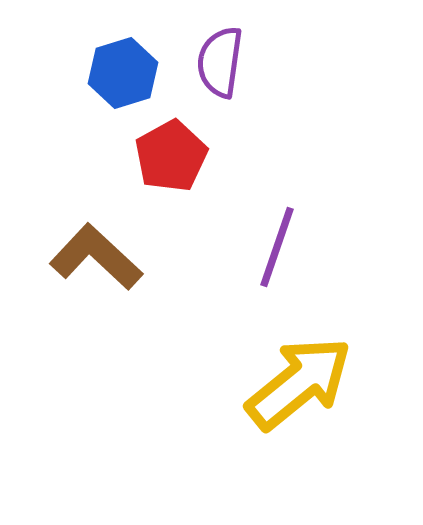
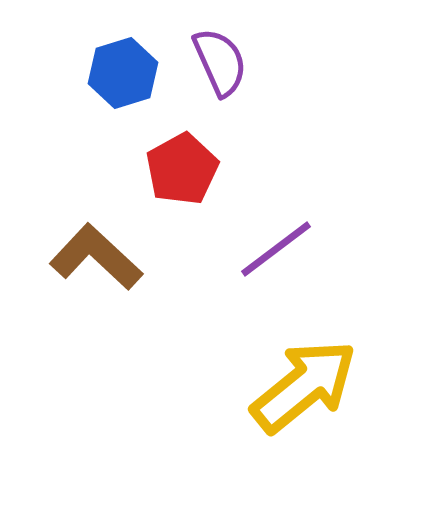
purple semicircle: rotated 148 degrees clockwise
red pentagon: moved 11 px right, 13 px down
purple line: moved 1 px left, 2 px down; rotated 34 degrees clockwise
yellow arrow: moved 5 px right, 3 px down
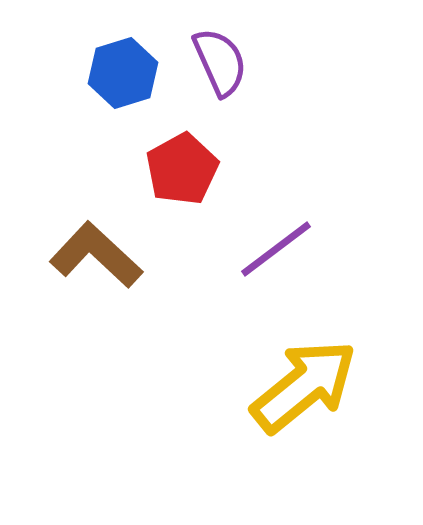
brown L-shape: moved 2 px up
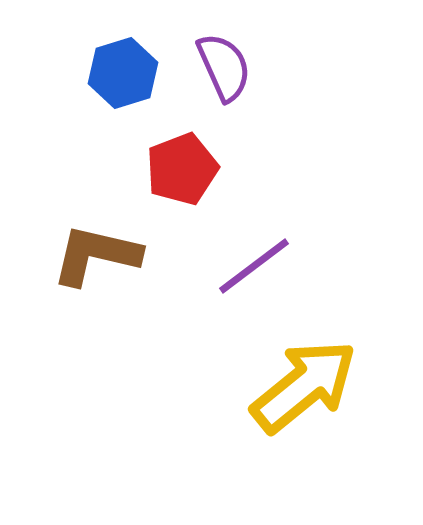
purple semicircle: moved 4 px right, 5 px down
red pentagon: rotated 8 degrees clockwise
purple line: moved 22 px left, 17 px down
brown L-shape: rotated 30 degrees counterclockwise
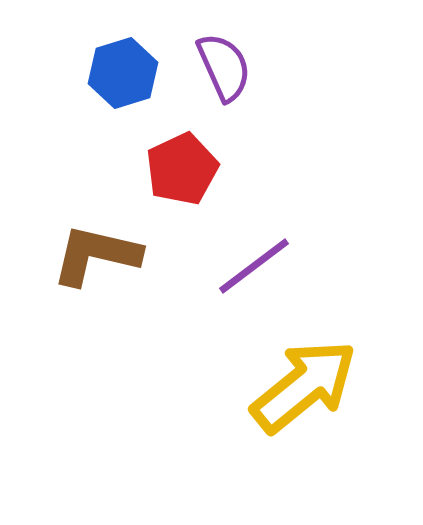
red pentagon: rotated 4 degrees counterclockwise
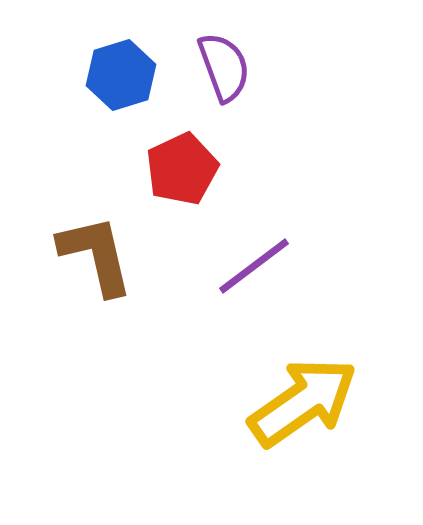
purple semicircle: rotated 4 degrees clockwise
blue hexagon: moved 2 px left, 2 px down
brown L-shape: rotated 64 degrees clockwise
yellow arrow: moved 1 px left, 16 px down; rotated 4 degrees clockwise
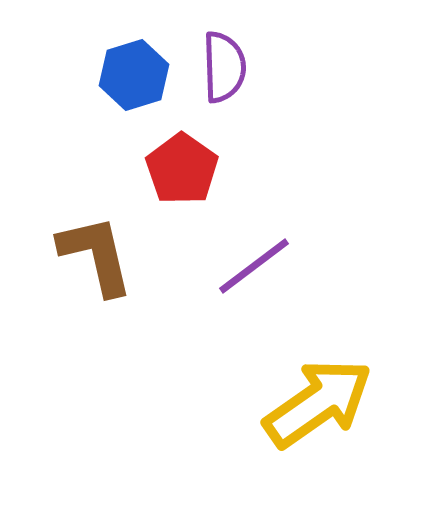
purple semicircle: rotated 18 degrees clockwise
blue hexagon: moved 13 px right
red pentagon: rotated 12 degrees counterclockwise
yellow arrow: moved 15 px right, 1 px down
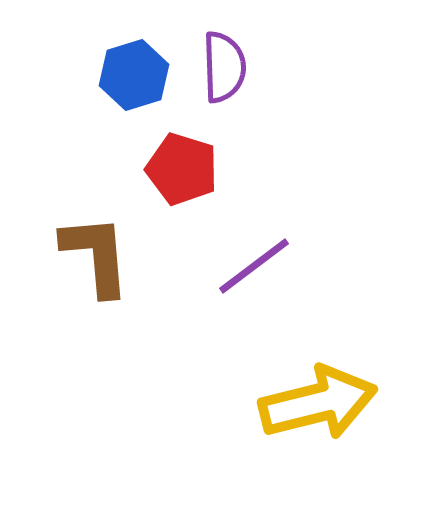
red pentagon: rotated 18 degrees counterclockwise
brown L-shape: rotated 8 degrees clockwise
yellow arrow: rotated 21 degrees clockwise
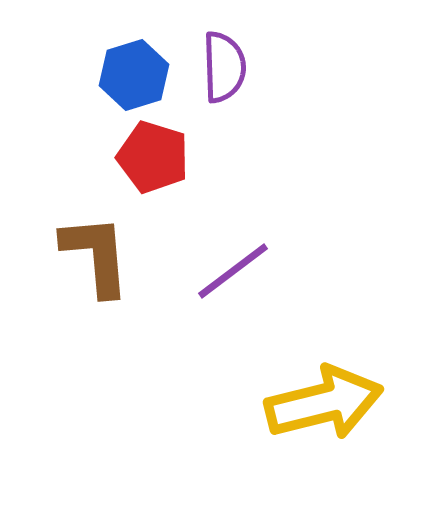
red pentagon: moved 29 px left, 12 px up
purple line: moved 21 px left, 5 px down
yellow arrow: moved 6 px right
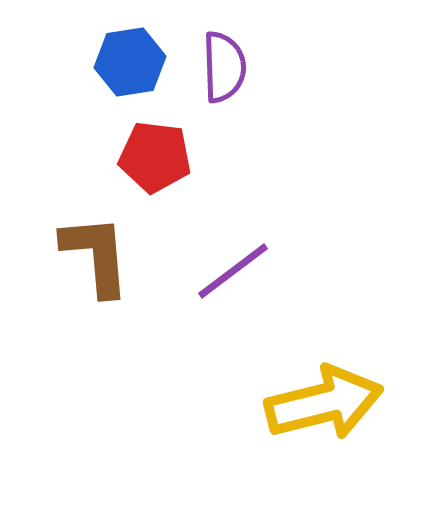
blue hexagon: moved 4 px left, 13 px up; rotated 8 degrees clockwise
red pentagon: moved 2 px right; rotated 10 degrees counterclockwise
